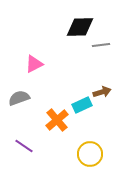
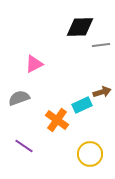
orange cross: rotated 15 degrees counterclockwise
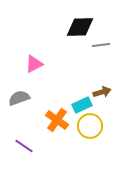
yellow circle: moved 28 px up
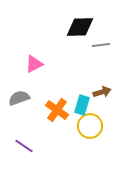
cyan rectangle: rotated 48 degrees counterclockwise
orange cross: moved 10 px up
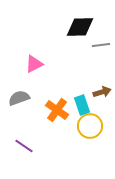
cyan rectangle: rotated 36 degrees counterclockwise
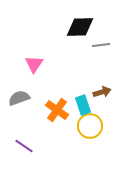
pink triangle: rotated 30 degrees counterclockwise
cyan rectangle: moved 1 px right
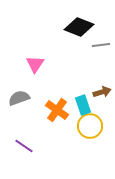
black diamond: moved 1 px left; rotated 24 degrees clockwise
pink triangle: moved 1 px right
